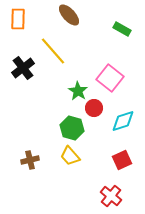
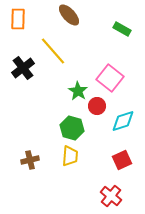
red circle: moved 3 px right, 2 px up
yellow trapezoid: rotated 135 degrees counterclockwise
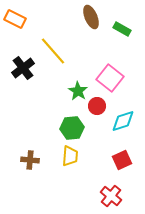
brown ellipse: moved 22 px right, 2 px down; rotated 20 degrees clockwise
orange rectangle: moved 3 px left; rotated 65 degrees counterclockwise
green hexagon: rotated 20 degrees counterclockwise
brown cross: rotated 18 degrees clockwise
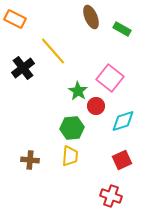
red circle: moved 1 px left
red cross: rotated 20 degrees counterclockwise
